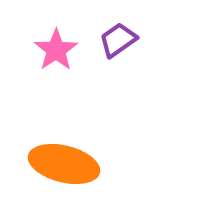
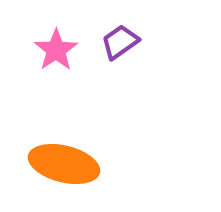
purple trapezoid: moved 2 px right, 2 px down
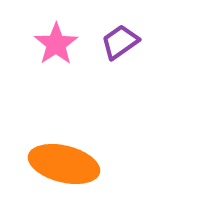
pink star: moved 6 px up
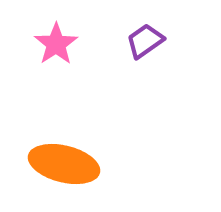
purple trapezoid: moved 25 px right, 1 px up
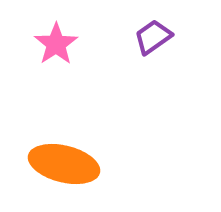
purple trapezoid: moved 8 px right, 4 px up
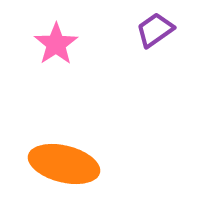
purple trapezoid: moved 2 px right, 7 px up
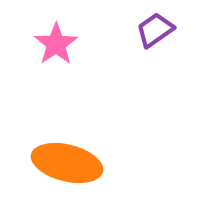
orange ellipse: moved 3 px right, 1 px up
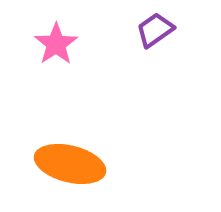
orange ellipse: moved 3 px right, 1 px down
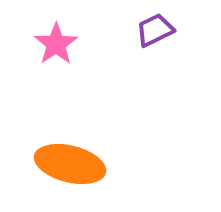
purple trapezoid: rotated 9 degrees clockwise
